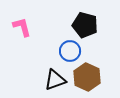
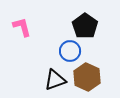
black pentagon: moved 1 px down; rotated 20 degrees clockwise
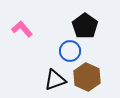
pink L-shape: moved 2 px down; rotated 25 degrees counterclockwise
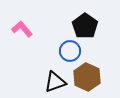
black triangle: moved 2 px down
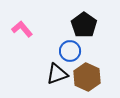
black pentagon: moved 1 px left, 1 px up
black triangle: moved 2 px right, 8 px up
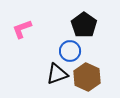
pink L-shape: rotated 70 degrees counterclockwise
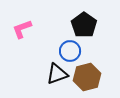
brown hexagon: rotated 20 degrees clockwise
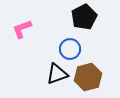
black pentagon: moved 8 px up; rotated 10 degrees clockwise
blue circle: moved 2 px up
brown hexagon: moved 1 px right
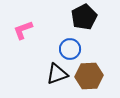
pink L-shape: moved 1 px right, 1 px down
brown hexagon: moved 1 px right, 1 px up; rotated 12 degrees clockwise
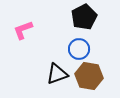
blue circle: moved 9 px right
brown hexagon: rotated 12 degrees clockwise
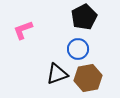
blue circle: moved 1 px left
brown hexagon: moved 1 px left, 2 px down; rotated 20 degrees counterclockwise
